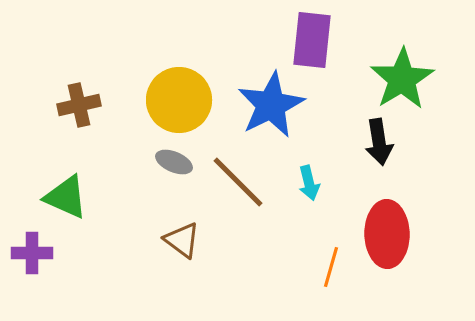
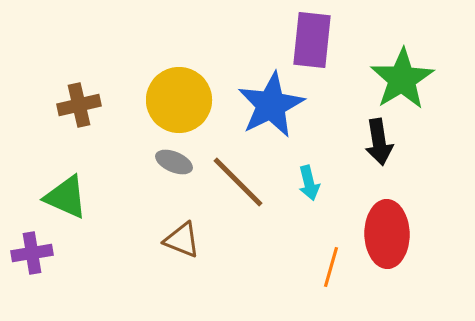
brown triangle: rotated 15 degrees counterclockwise
purple cross: rotated 9 degrees counterclockwise
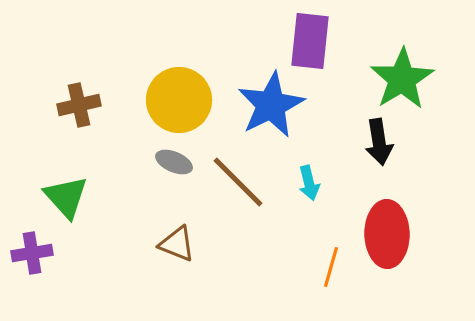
purple rectangle: moved 2 px left, 1 px down
green triangle: rotated 24 degrees clockwise
brown triangle: moved 5 px left, 4 px down
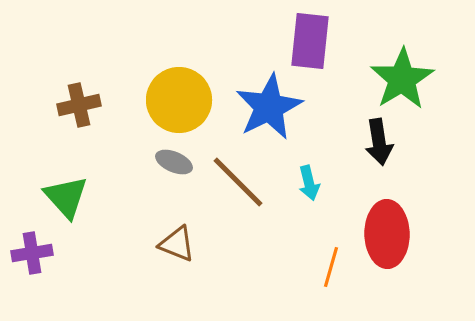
blue star: moved 2 px left, 2 px down
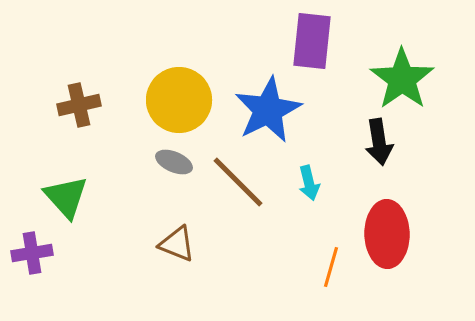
purple rectangle: moved 2 px right
green star: rotated 4 degrees counterclockwise
blue star: moved 1 px left, 3 px down
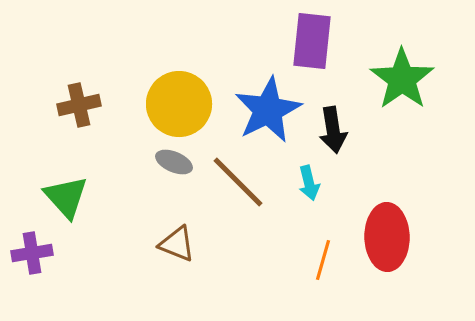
yellow circle: moved 4 px down
black arrow: moved 46 px left, 12 px up
red ellipse: moved 3 px down
orange line: moved 8 px left, 7 px up
